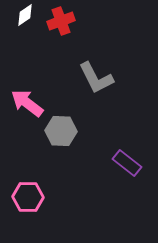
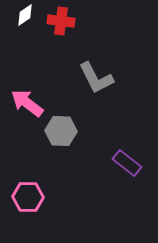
red cross: rotated 28 degrees clockwise
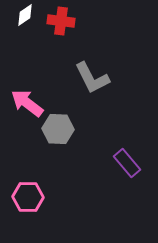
gray L-shape: moved 4 px left
gray hexagon: moved 3 px left, 2 px up
purple rectangle: rotated 12 degrees clockwise
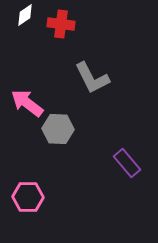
red cross: moved 3 px down
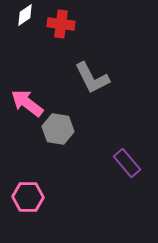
gray hexagon: rotated 8 degrees clockwise
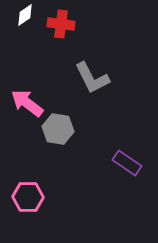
purple rectangle: rotated 16 degrees counterclockwise
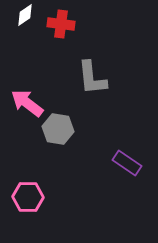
gray L-shape: rotated 21 degrees clockwise
